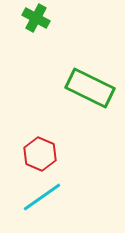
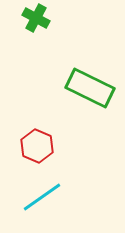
red hexagon: moved 3 px left, 8 px up
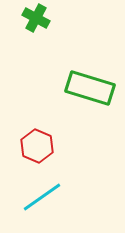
green rectangle: rotated 9 degrees counterclockwise
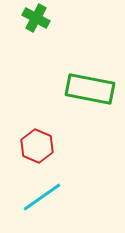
green rectangle: moved 1 px down; rotated 6 degrees counterclockwise
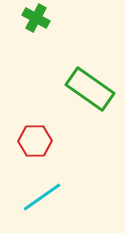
green rectangle: rotated 24 degrees clockwise
red hexagon: moved 2 px left, 5 px up; rotated 24 degrees counterclockwise
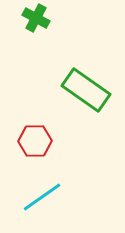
green rectangle: moved 4 px left, 1 px down
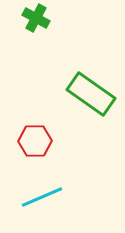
green rectangle: moved 5 px right, 4 px down
cyan line: rotated 12 degrees clockwise
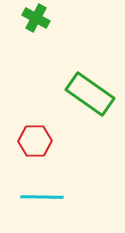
green rectangle: moved 1 px left
cyan line: rotated 24 degrees clockwise
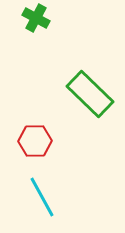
green rectangle: rotated 9 degrees clockwise
cyan line: rotated 60 degrees clockwise
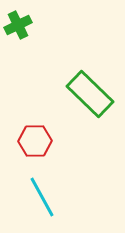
green cross: moved 18 px left, 7 px down; rotated 36 degrees clockwise
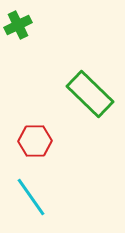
cyan line: moved 11 px left; rotated 6 degrees counterclockwise
